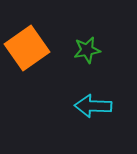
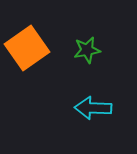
cyan arrow: moved 2 px down
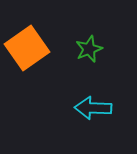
green star: moved 2 px right, 1 px up; rotated 12 degrees counterclockwise
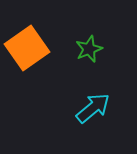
cyan arrow: rotated 138 degrees clockwise
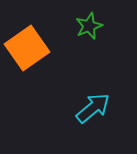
green star: moved 23 px up
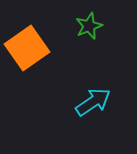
cyan arrow: moved 6 px up; rotated 6 degrees clockwise
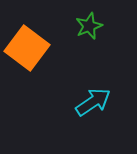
orange square: rotated 18 degrees counterclockwise
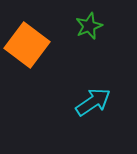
orange square: moved 3 px up
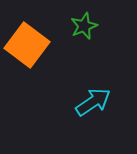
green star: moved 5 px left
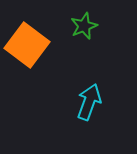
cyan arrow: moved 4 px left; rotated 36 degrees counterclockwise
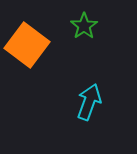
green star: rotated 12 degrees counterclockwise
